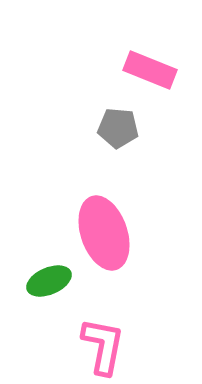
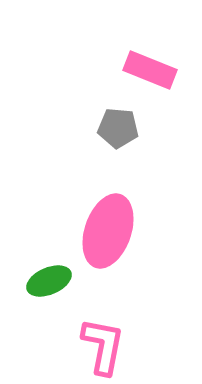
pink ellipse: moved 4 px right, 2 px up; rotated 38 degrees clockwise
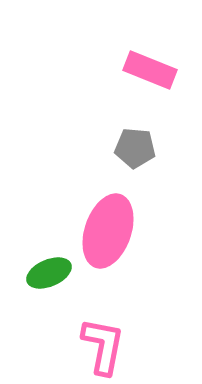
gray pentagon: moved 17 px right, 20 px down
green ellipse: moved 8 px up
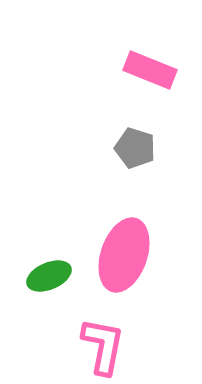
gray pentagon: rotated 12 degrees clockwise
pink ellipse: moved 16 px right, 24 px down
green ellipse: moved 3 px down
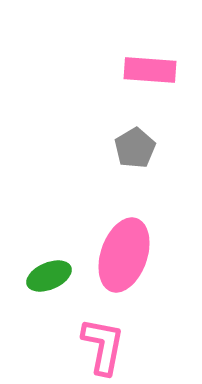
pink rectangle: rotated 18 degrees counterclockwise
gray pentagon: rotated 24 degrees clockwise
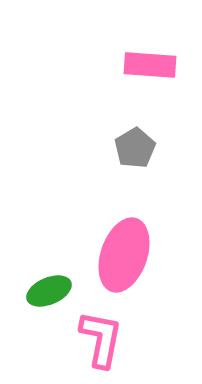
pink rectangle: moved 5 px up
green ellipse: moved 15 px down
pink L-shape: moved 2 px left, 7 px up
